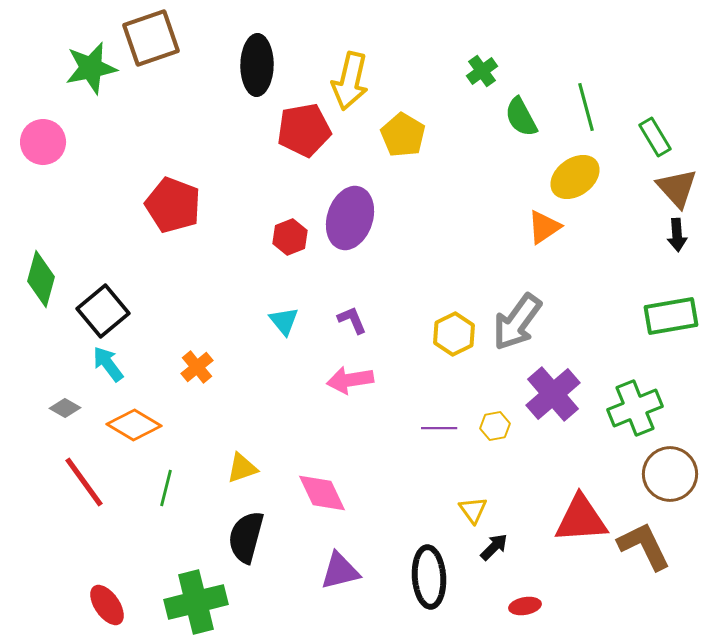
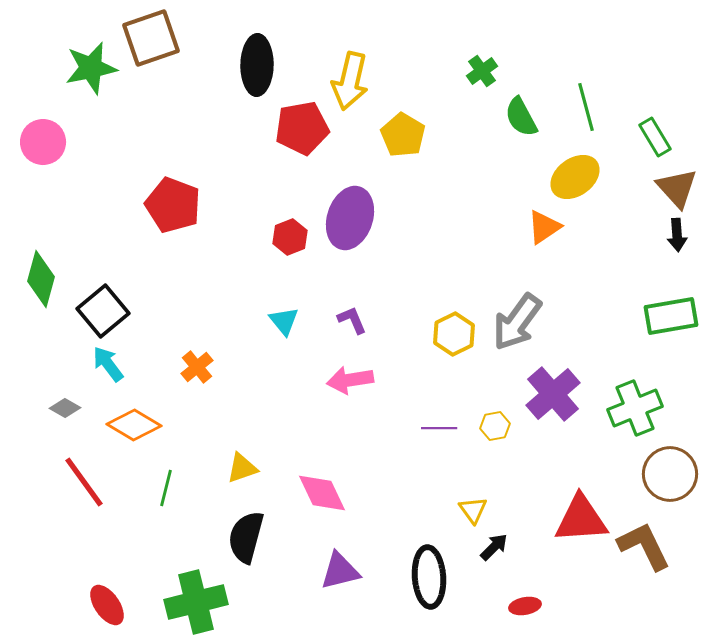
red pentagon at (304, 130): moved 2 px left, 2 px up
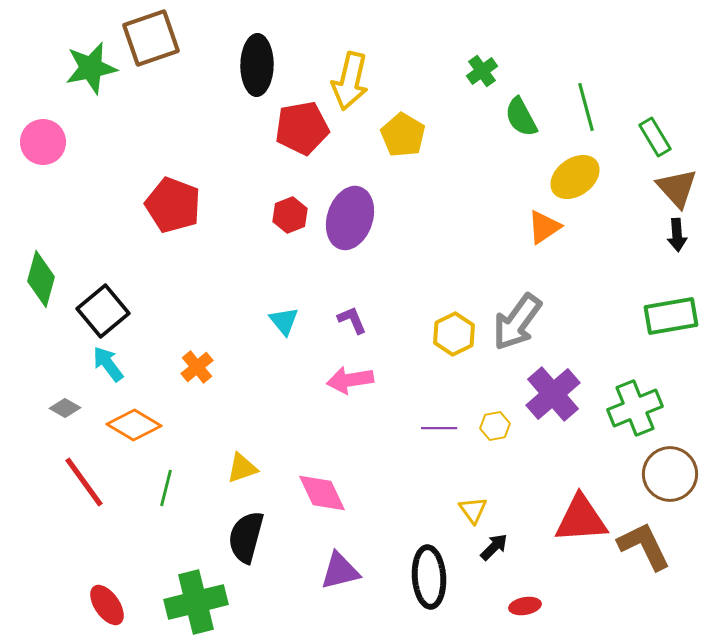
red hexagon at (290, 237): moved 22 px up
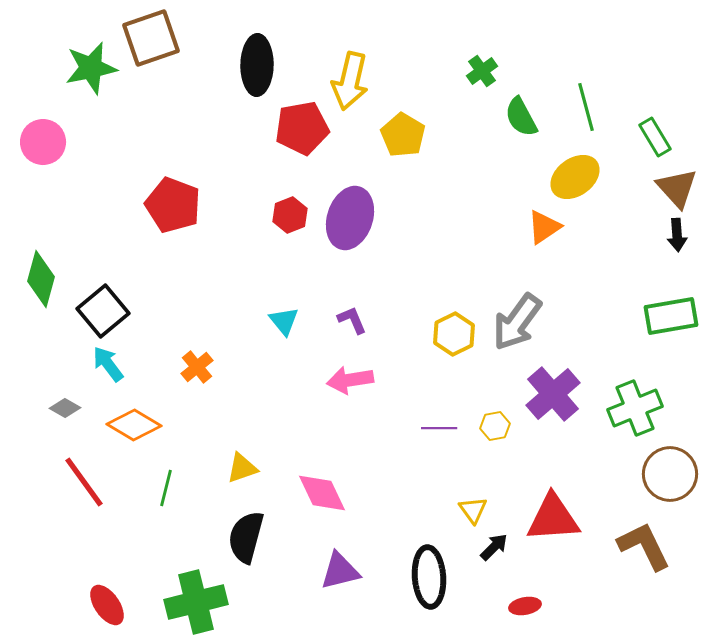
red triangle at (581, 519): moved 28 px left, 1 px up
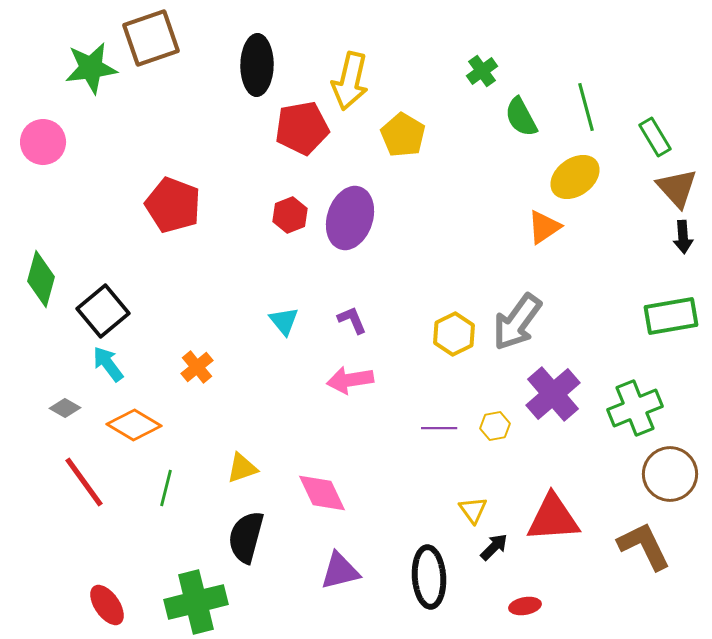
green star at (91, 68): rotated 4 degrees clockwise
black arrow at (677, 235): moved 6 px right, 2 px down
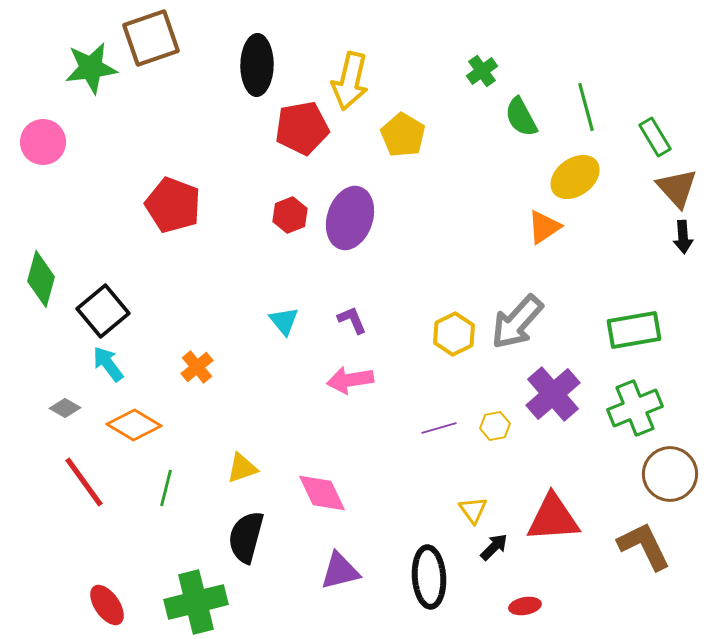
green rectangle at (671, 316): moved 37 px left, 14 px down
gray arrow at (517, 322): rotated 6 degrees clockwise
purple line at (439, 428): rotated 16 degrees counterclockwise
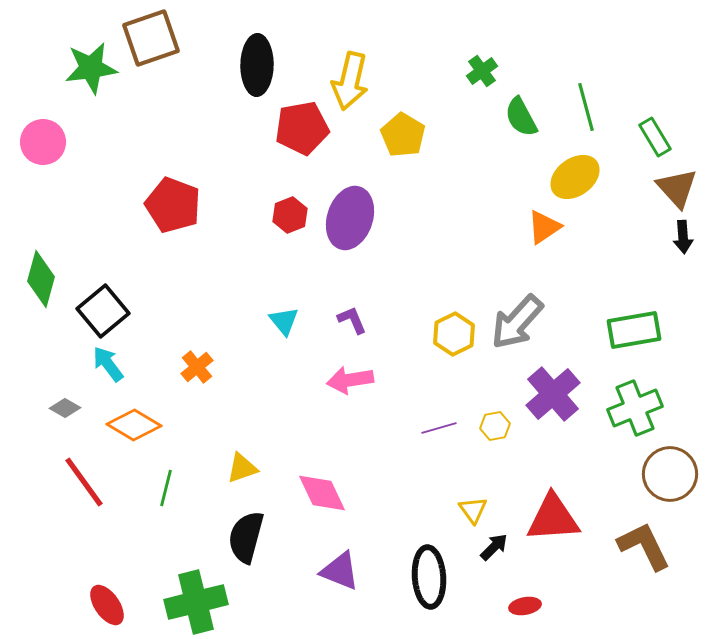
purple triangle at (340, 571): rotated 36 degrees clockwise
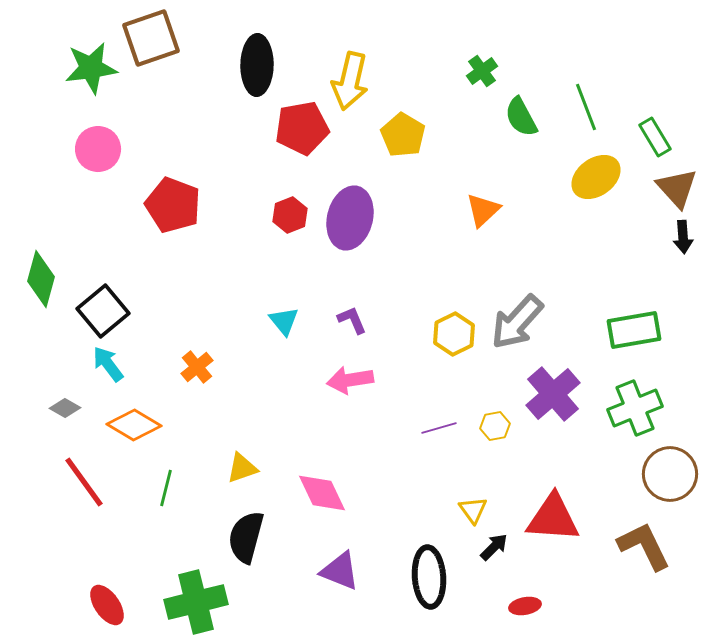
green line at (586, 107): rotated 6 degrees counterclockwise
pink circle at (43, 142): moved 55 px right, 7 px down
yellow ellipse at (575, 177): moved 21 px right
purple ellipse at (350, 218): rotated 4 degrees counterclockwise
orange triangle at (544, 227): moved 61 px left, 17 px up; rotated 9 degrees counterclockwise
red triangle at (553, 518): rotated 8 degrees clockwise
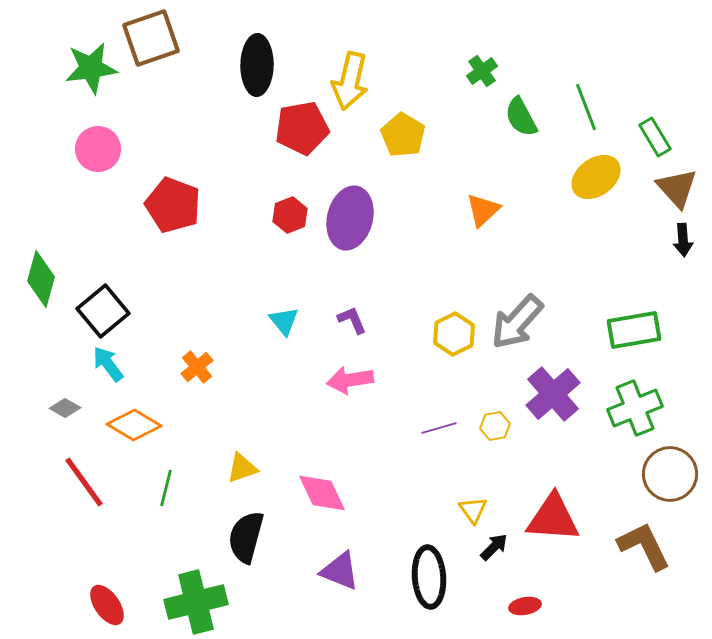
black arrow at (683, 237): moved 3 px down
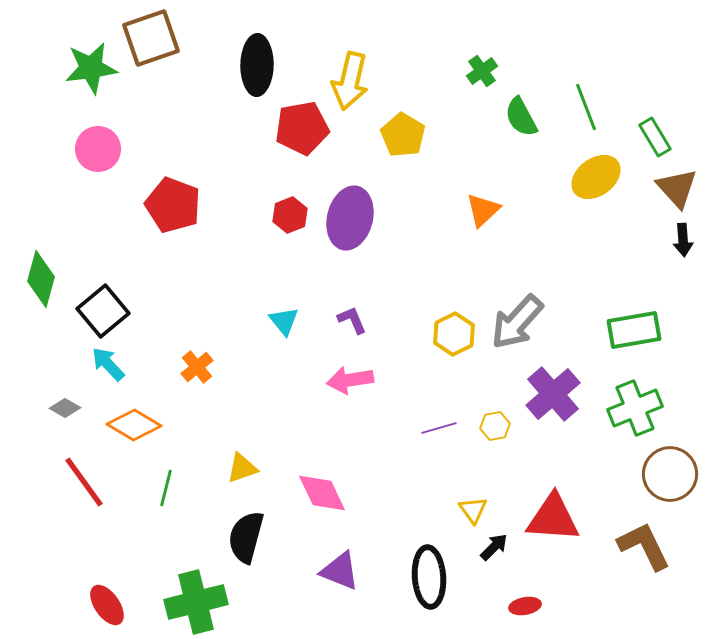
cyan arrow at (108, 364): rotated 6 degrees counterclockwise
